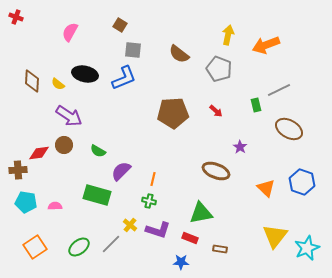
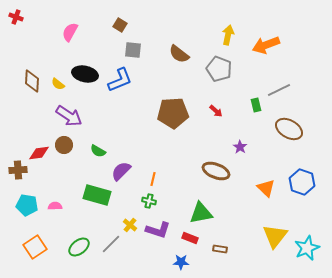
blue L-shape at (124, 78): moved 4 px left, 2 px down
cyan pentagon at (26, 202): moved 1 px right, 3 px down
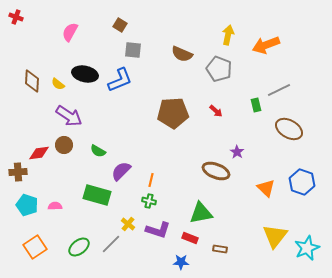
brown semicircle at (179, 54): moved 3 px right; rotated 15 degrees counterclockwise
purple star at (240, 147): moved 3 px left, 5 px down
brown cross at (18, 170): moved 2 px down
orange line at (153, 179): moved 2 px left, 1 px down
cyan pentagon at (27, 205): rotated 10 degrees clockwise
yellow cross at (130, 225): moved 2 px left, 1 px up
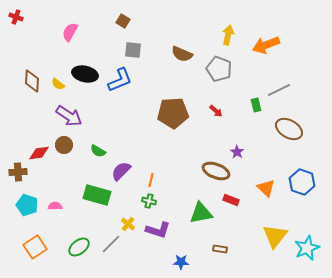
brown square at (120, 25): moved 3 px right, 4 px up
red rectangle at (190, 238): moved 41 px right, 38 px up
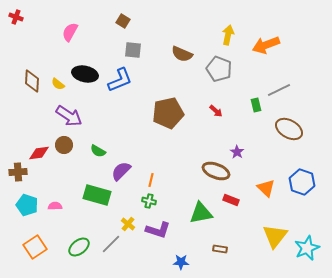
brown pentagon at (173, 113): moved 5 px left; rotated 8 degrees counterclockwise
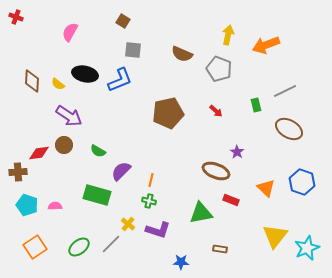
gray line at (279, 90): moved 6 px right, 1 px down
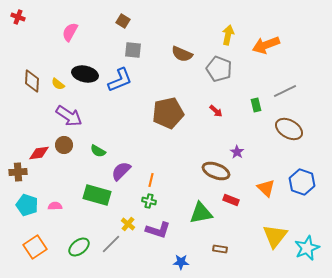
red cross at (16, 17): moved 2 px right
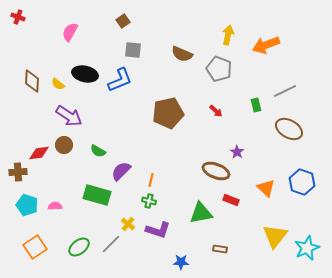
brown square at (123, 21): rotated 24 degrees clockwise
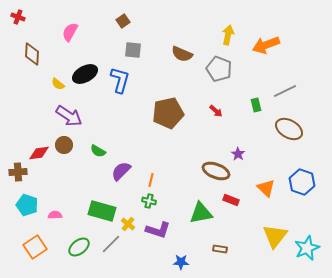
black ellipse at (85, 74): rotated 40 degrees counterclockwise
blue L-shape at (120, 80): rotated 52 degrees counterclockwise
brown diamond at (32, 81): moved 27 px up
purple star at (237, 152): moved 1 px right, 2 px down
green rectangle at (97, 195): moved 5 px right, 16 px down
pink semicircle at (55, 206): moved 9 px down
